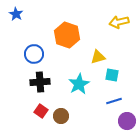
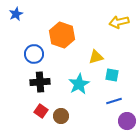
blue star: rotated 16 degrees clockwise
orange hexagon: moved 5 px left
yellow triangle: moved 2 px left
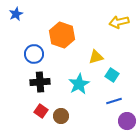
cyan square: rotated 24 degrees clockwise
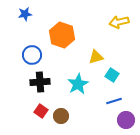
blue star: moved 9 px right; rotated 16 degrees clockwise
blue circle: moved 2 px left, 1 px down
cyan star: moved 1 px left
purple circle: moved 1 px left, 1 px up
